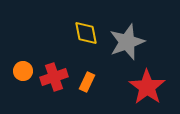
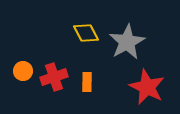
yellow diamond: rotated 16 degrees counterclockwise
gray star: rotated 9 degrees counterclockwise
orange rectangle: rotated 24 degrees counterclockwise
red star: rotated 9 degrees counterclockwise
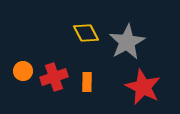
red star: moved 4 px left
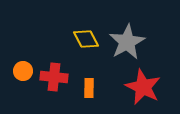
yellow diamond: moved 6 px down
red cross: rotated 24 degrees clockwise
orange rectangle: moved 2 px right, 6 px down
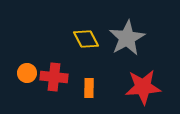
gray star: moved 4 px up
orange circle: moved 4 px right, 2 px down
red star: rotated 30 degrees counterclockwise
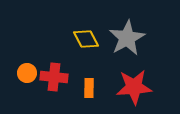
red star: moved 9 px left
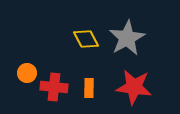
red cross: moved 10 px down
red star: rotated 12 degrees clockwise
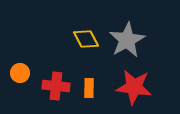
gray star: moved 2 px down
orange circle: moved 7 px left
red cross: moved 2 px right, 1 px up
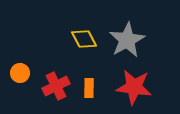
yellow diamond: moved 2 px left
red cross: rotated 32 degrees counterclockwise
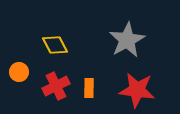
yellow diamond: moved 29 px left, 6 px down
orange circle: moved 1 px left, 1 px up
red star: moved 3 px right, 3 px down
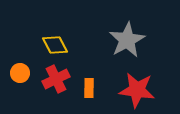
orange circle: moved 1 px right, 1 px down
red cross: moved 7 px up
